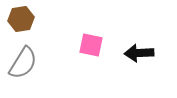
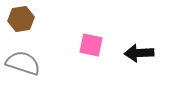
gray semicircle: rotated 104 degrees counterclockwise
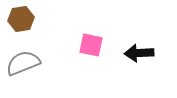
gray semicircle: rotated 40 degrees counterclockwise
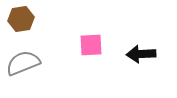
pink square: rotated 15 degrees counterclockwise
black arrow: moved 2 px right, 1 px down
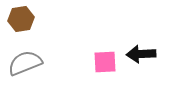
pink square: moved 14 px right, 17 px down
gray semicircle: moved 2 px right
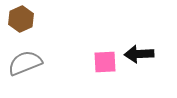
brown hexagon: rotated 15 degrees counterclockwise
black arrow: moved 2 px left
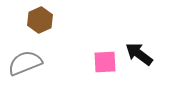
brown hexagon: moved 19 px right, 1 px down
black arrow: rotated 40 degrees clockwise
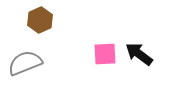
pink square: moved 8 px up
